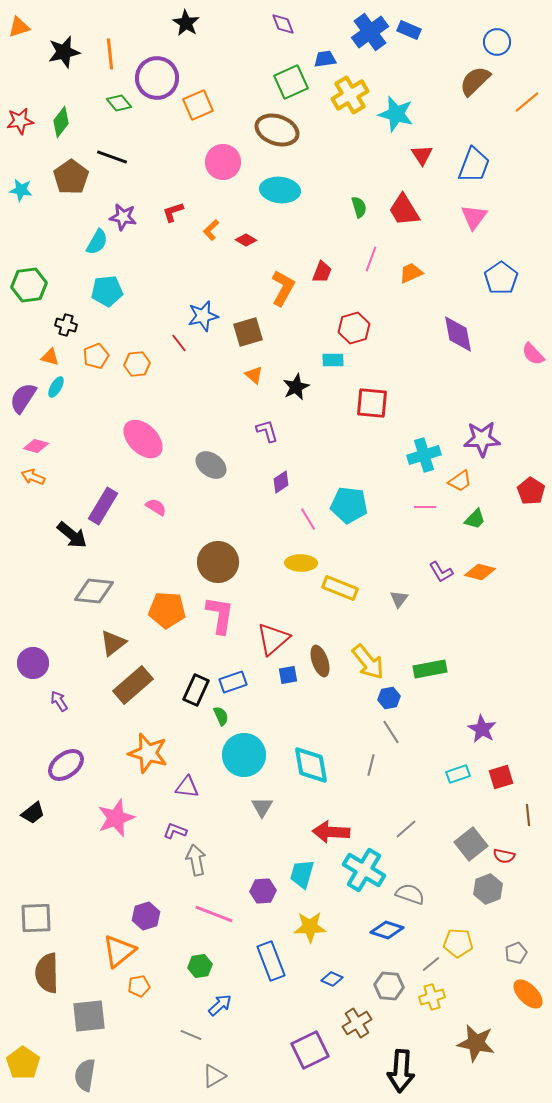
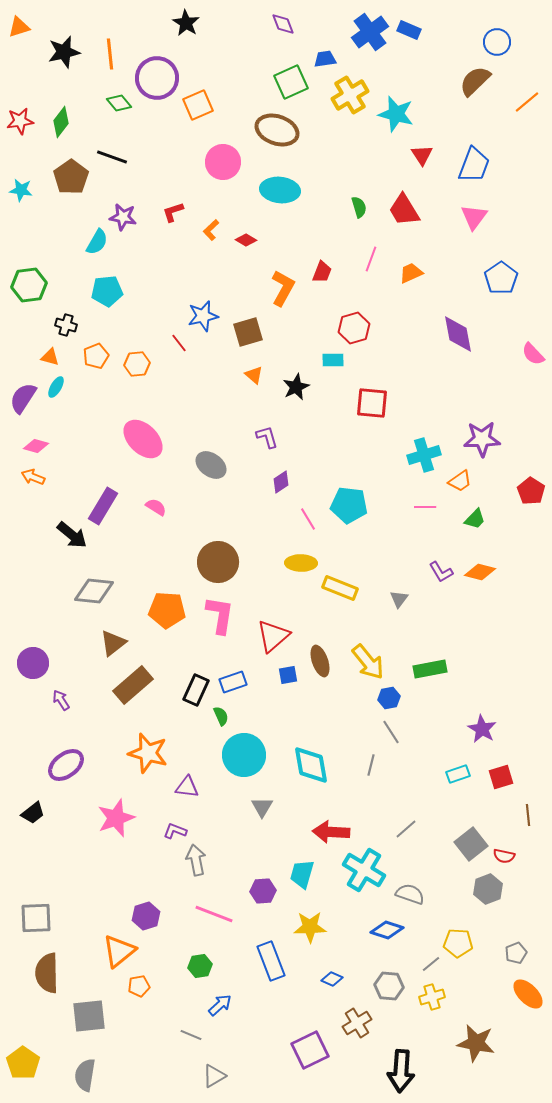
purple L-shape at (267, 431): moved 6 px down
red triangle at (273, 639): moved 3 px up
purple arrow at (59, 701): moved 2 px right, 1 px up
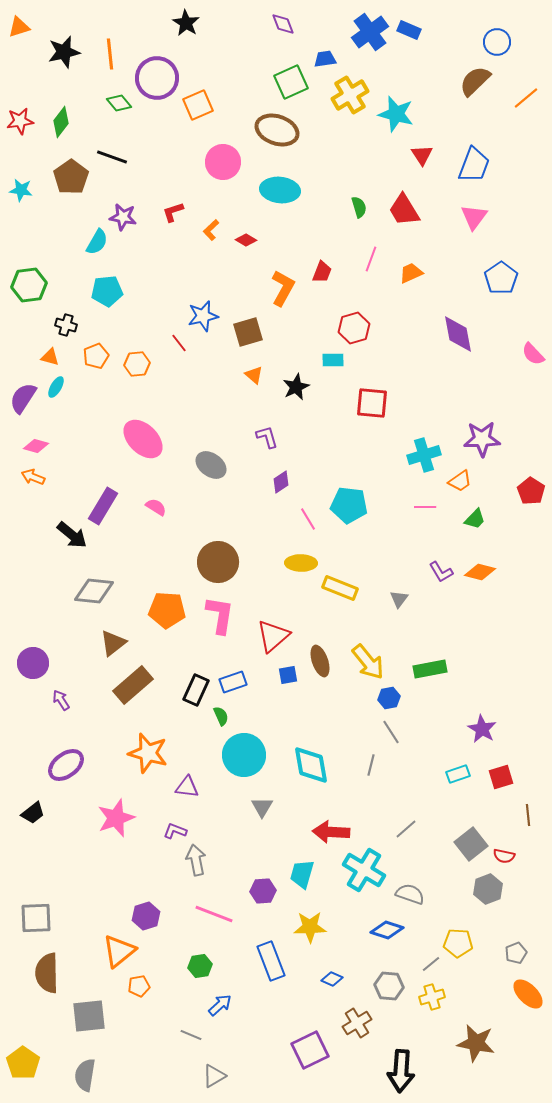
orange line at (527, 102): moved 1 px left, 4 px up
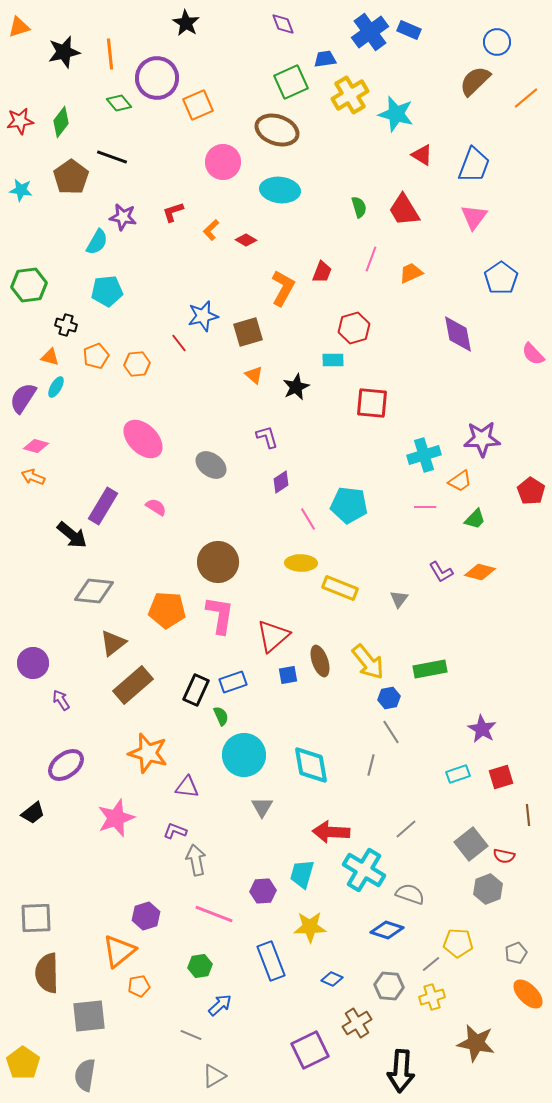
red triangle at (422, 155): rotated 25 degrees counterclockwise
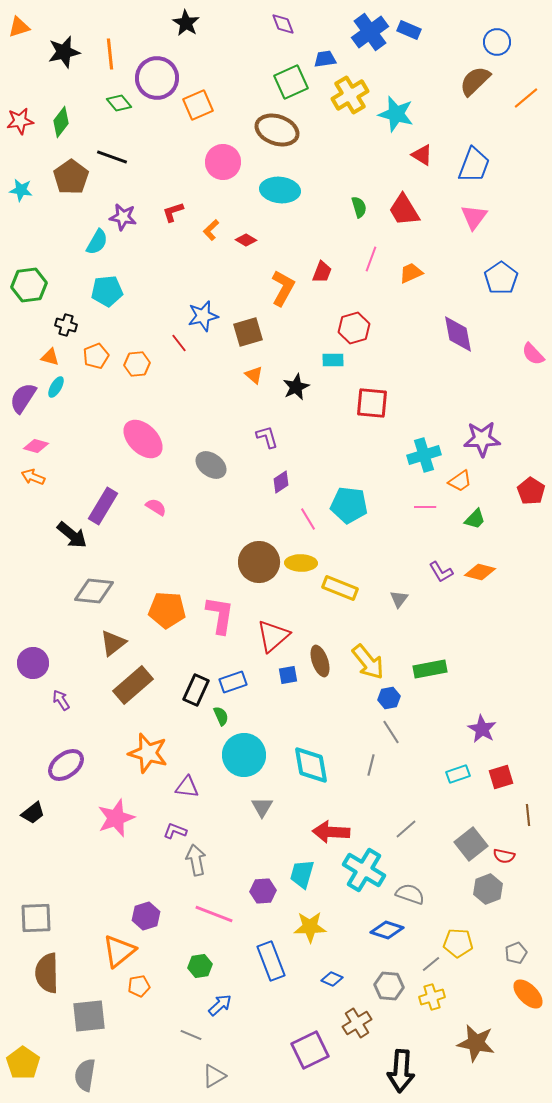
brown circle at (218, 562): moved 41 px right
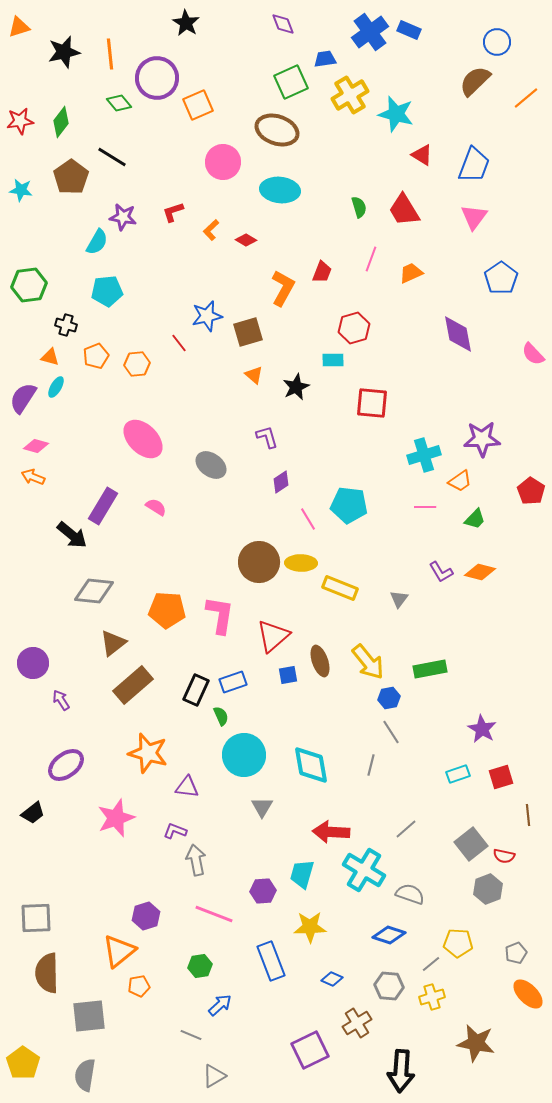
black line at (112, 157): rotated 12 degrees clockwise
blue star at (203, 316): moved 4 px right
blue diamond at (387, 930): moved 2 px right, 5 px down
